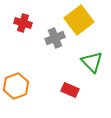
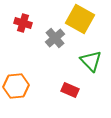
yellow square: moved 1 px right, 1 px up; rotated 24 degrees counterclockwise
gray cross: rotated 18 degrees counterclockwise
green triangle: moved 1 px left, 1 px up
orange hexagon: rotated 15 degrees clockwise
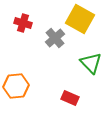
green triangle: moved 2 px down
red rectangle: moved 8 px down
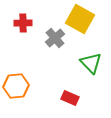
red cross: rotated 18 degrees counterclockwise
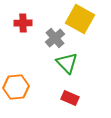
green triangle: moved 24 px left
orange hexagon: moved 1 px down
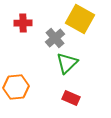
green triangle: rotated 30 degrees clockwise
red rectangle: moved 1 px right
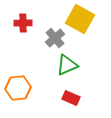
green triangle: moved 2 px down; rotated 20 degrees clockwise
orange hexagon: moved 2 px right, 1 px down
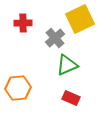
yellow square: rotated 36 degrees clockwise
